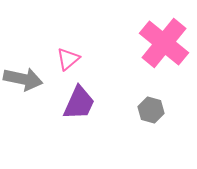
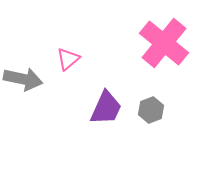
purple trapezoid: moved 27 px right, 5 px down
gray hexagon: rotated 25 degrees clockwise
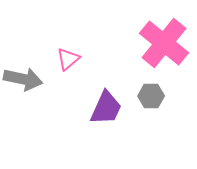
gray hexagon: moved 14 px up; rotated 20 degrees clockwise
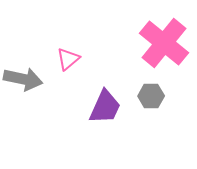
purple trapezoid: moved 1 px left, 1 px up
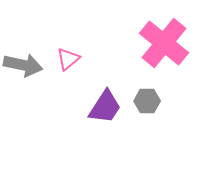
gray arrow: moved 14 px up
gray hexagon: moved 4 px left, 5 px down
purple trapezoid: rotated 9 degrees clockwise
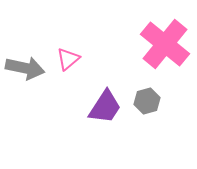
pink cross: moved 1 px right, 1 px down
gray arrow: moved 2 px right, 3 px down
gray hexagon: rotated 15 degrees counterclockwise
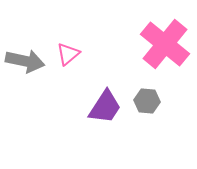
pink triangle: moved 5 px up
gray arrow: moved 7 px up
gray hexagon: rotated 20 degrees clockwise
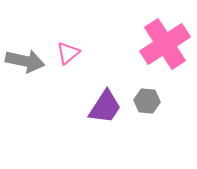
pink cross: rotated 18 degrees clockwise
pink triangle: moved 1 px up
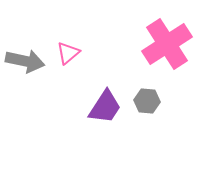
pink cross: moved 2 px right
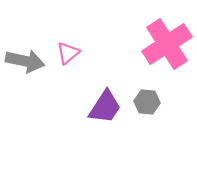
gray hexagon: moved 1 px down
